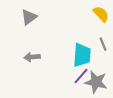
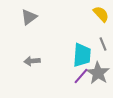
gray arrow: moved 4 px down
gray star: moved 2 px right, 9 px up; rotated 20 degrees clockwise
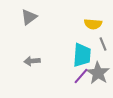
yellow semicircle: moved 8 px left, 10 px down; rotated 138 degrees clockwise
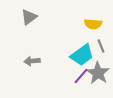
gray line: moved 2 px left, 2 px down
cyan trapezoid: rotated 50 degrees clockwise
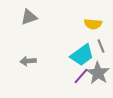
gray triangle: rotated 18 degrees clockwise
gray arrow: moved 4 px left
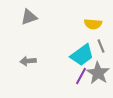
purple line: rotated 12 degrees counterclockwise
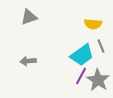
gray star: moved 7 px down
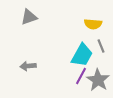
cyan trapezoid: rotated 25 degrees counterclockwise
gray arrow: moved 5 px down
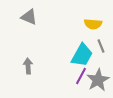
gray triangle: rotated 42 degrees clockwise
gray arrow: rotated 91 degrees clockwise
gray star: rotated 10 degrees clockwise
